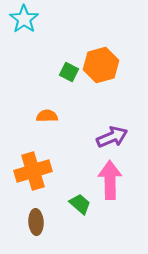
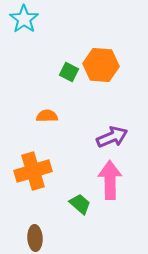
orange hexagon: rotated 20 degrees clockwise
brown ellipse: moved 1 px left, 16 px down
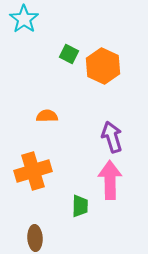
orange hexagon: moved 2 px right, 1 px down; rotated 20 degrees clockwise
green square: moved 18 px up
purple arrow: rotated 84 degrees counterclockwise
green trapezoid: moved 2 px down; rotated 50 degrees clockwise
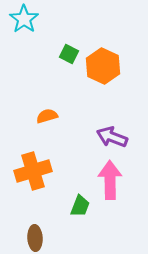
orange semicircle: rotated 15 degrees counterclockwise
purple arrow: rotated 52 degrees counterclockwise
green trapezoid: rotated 20 degrees clockwise
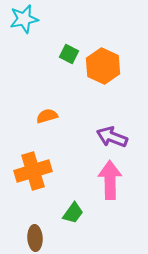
cyan star: rotated 24 degrees clockwise
green trapezoid: moved 7 px left, 7 px down; rotated 15 degrees clockwise
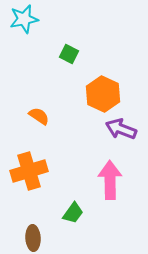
orange hexagon: moved 28 px down
orange semicircle: moved 8 px left; rotated 50 degrees clockwise
purple arrow: moved 9 px right, 8 px up
orange cross: moved 4 px left
brown ellipse: moved 2 px left
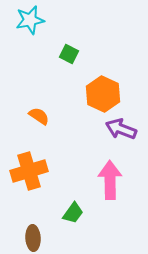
cyan star: moved 6 px right, 1 px down
